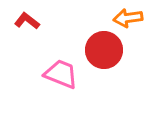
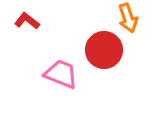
orange arrow: rotated 100 degrees counterclockwise
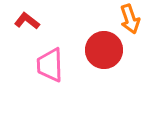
orange arrow: moved 2 px right, 1 px down
pink trapezoid: moved 11 px left, 9 px up; rotated 114 degrees counterclockwise
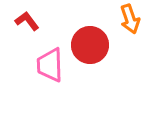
red L-shape: rotated 15 degrees clockwise
red circle: moved 14 px left, 5 px up
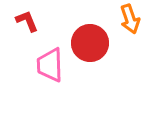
red L-shape: rotated 15 degrees clockwise
red circle: moved 2 px up
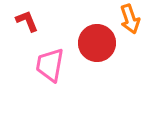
red circle: moved 7 px right
pink trapezoid: rotated 12 degrees clockwise
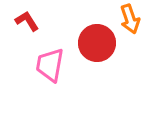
red L-shape: rotated 10 degrees counterclockwise
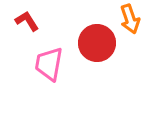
pink trapezoid: moved 1 px left, 1 px up
